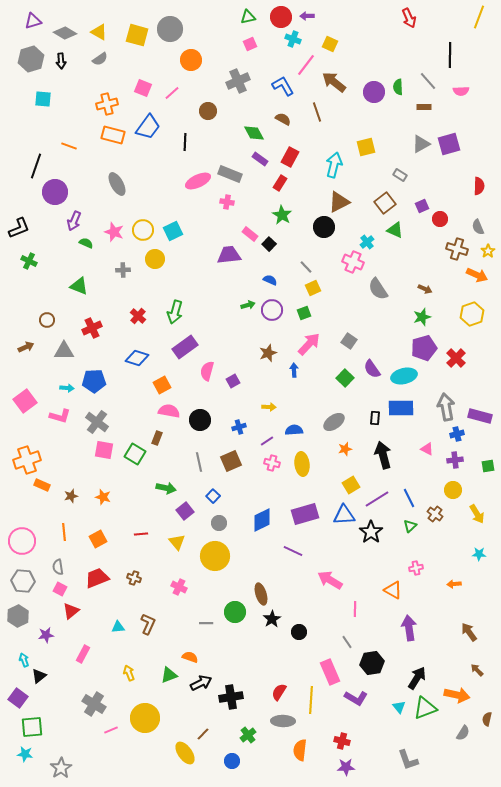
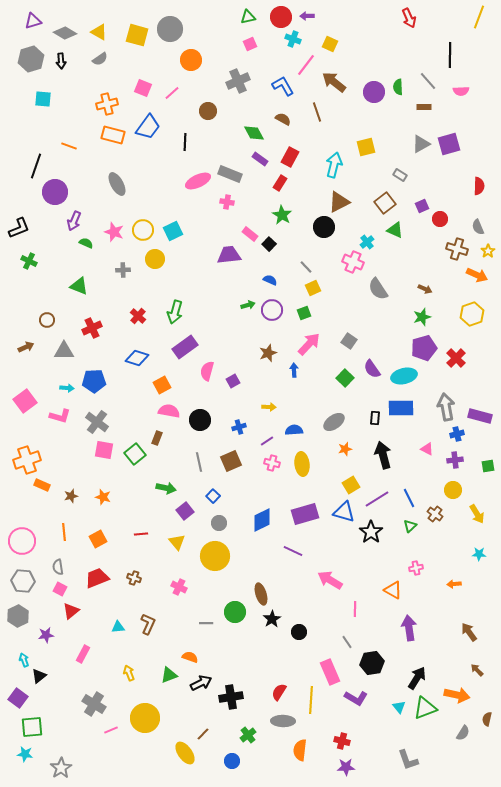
green square at (135, 454): rotated 20 degrees clockwise
blue triangle at (344, 515): moved 3 px up; rotated 20 degrees clockwise
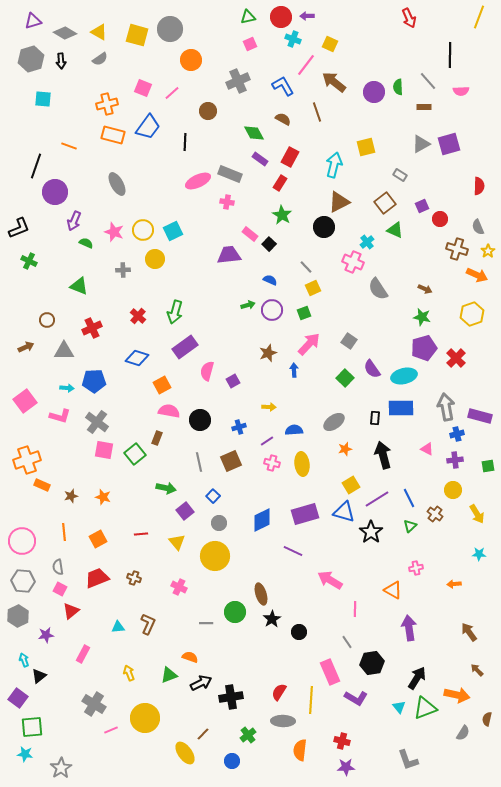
green star at (422, 317): rotated 30 degrees clockwise
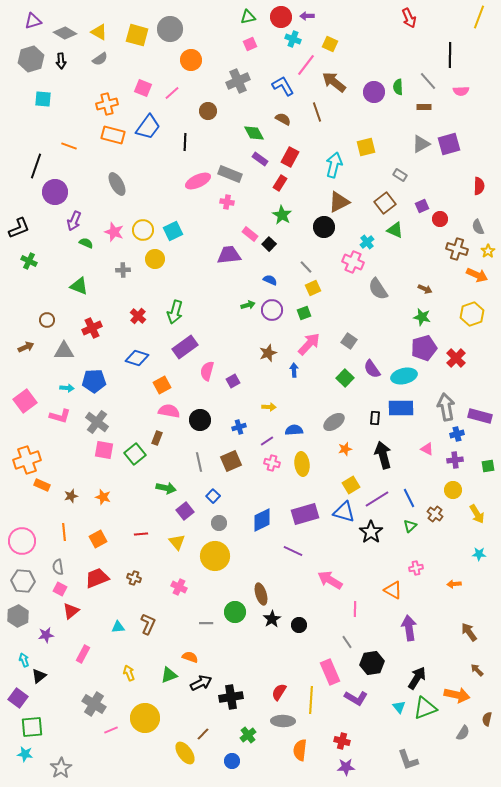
black circle at (299, 632): moved 7 px up
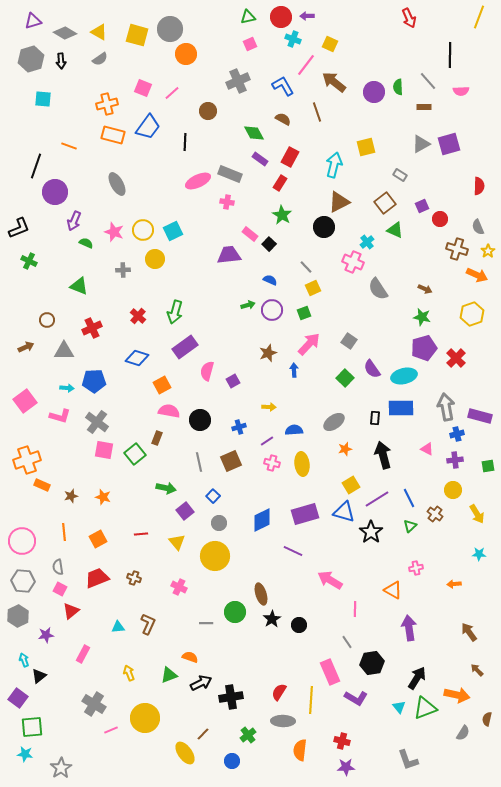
orange circle at (191, 60): moved 5 px left, 6 px up
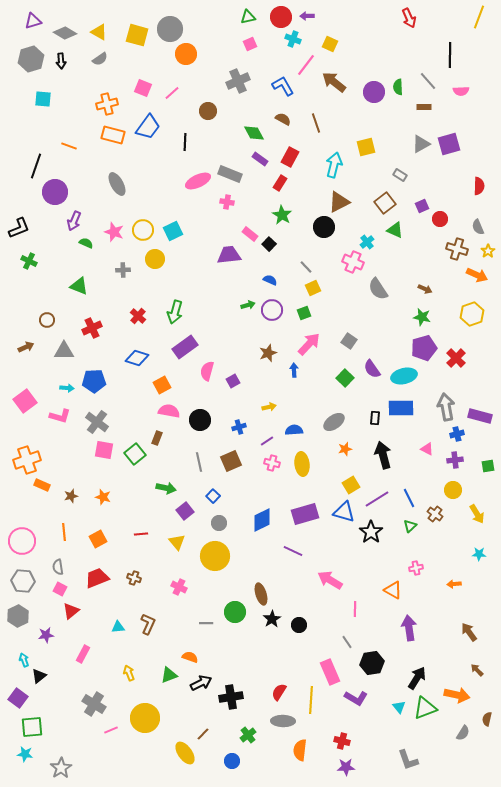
brown line at (317, 112): moved 1 px left, 11 px down
yellow arrow at (269, 407): rotated 16 degrees counterclockwise
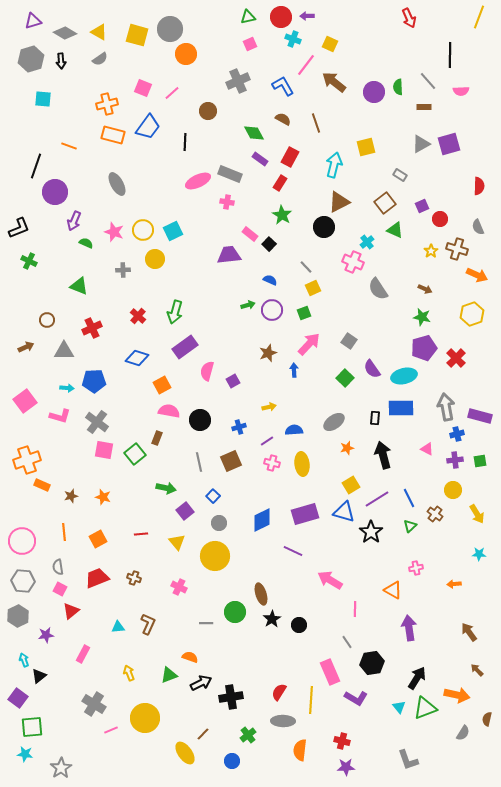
yellow star at (488, 251): moved 57 px left
orange star at (345, 449): moved 2 px right, 1 px up
green square at (488, 466): moved 8 px left, 5 px up
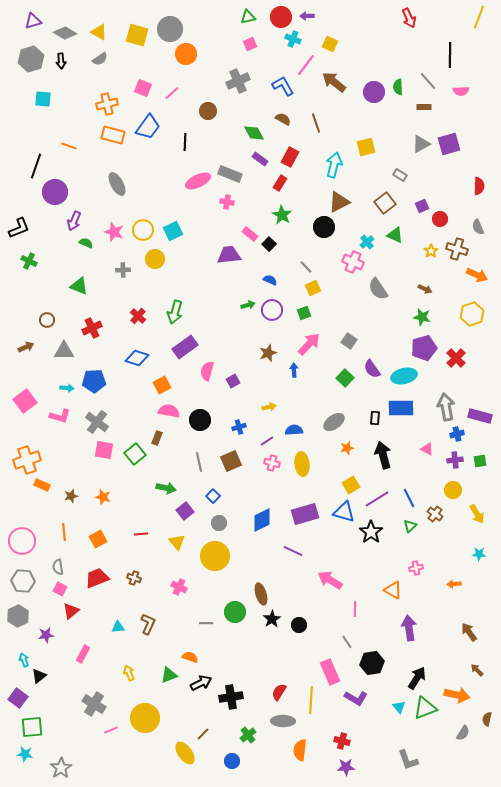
green triangle at (395, 230): moved 5 px down
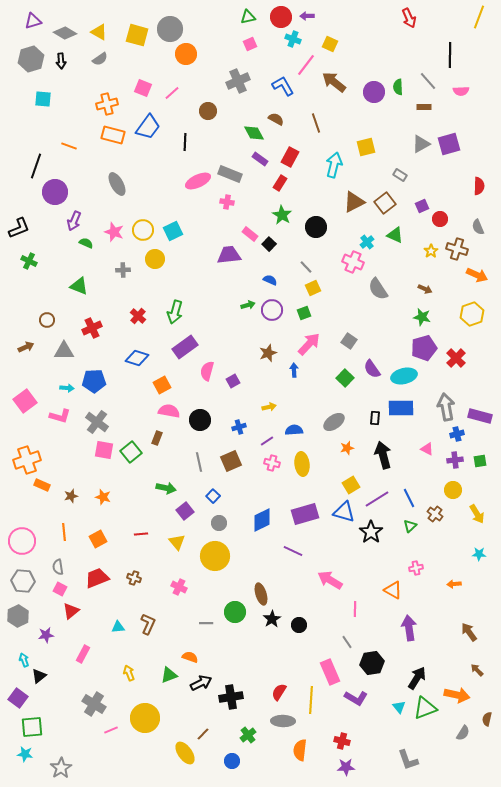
brown semicircle at (283, 119): moved 7 px left
brown triangle at (339, 202): moved 15 px right
black circle at (324, 227): moved 8 px left
green square at (135, 454): moved 4 px left, 2 px up
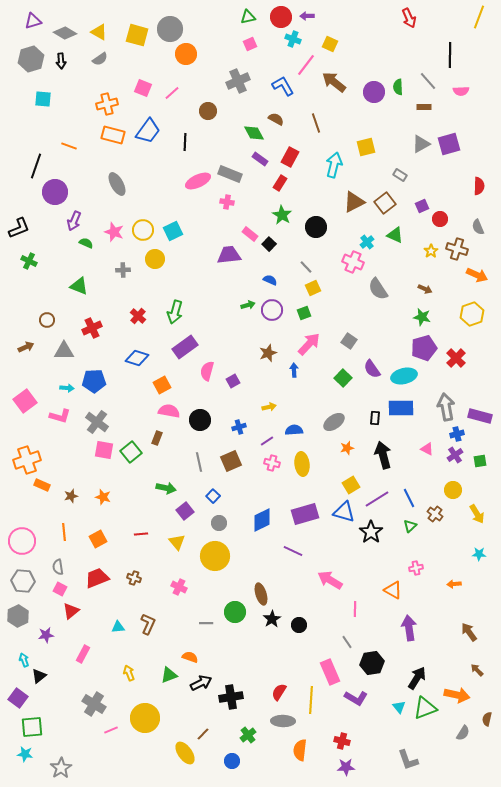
blue trapezoid at (148, 127): moved 4 px down
green square at (345, 378): moved 2 px left
purple cross at (455, 460): moved 5 px up; rotated 28 degrees counterclockwise
